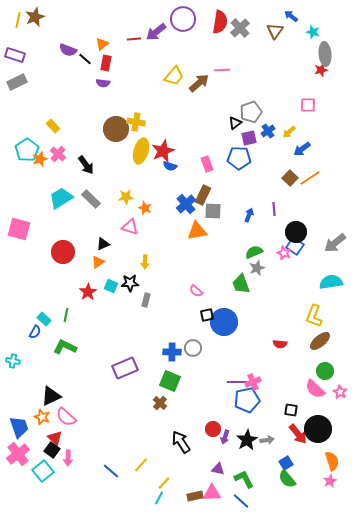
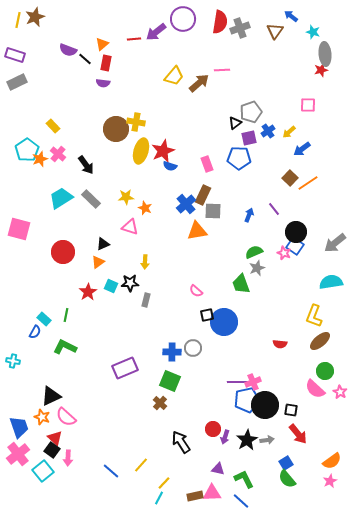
gray cross at (240, 28): rotated 24 degrees clockwise
orange line at (310, 178): moved 2 px left, 5 px down
purple line at (274, 209): rotated 32 degrees counterclockwise
black circle at (318, 429): moved 53 px left, 24 px up
orange semicircle at (332, 461): rotated 72 degrees clockwise
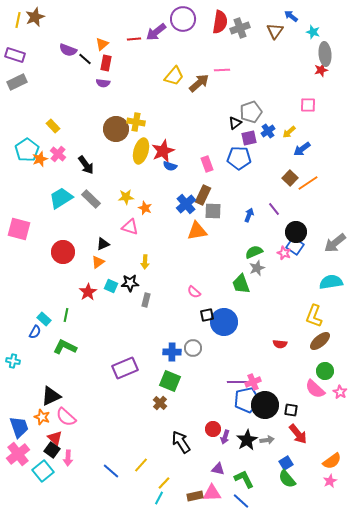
pink semicircle at (196, 291): moved 2 px left, 1 px down
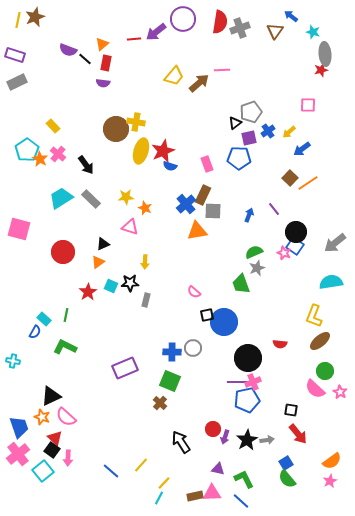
orange star at (40, 159): rotated 21 degrees counterclockwise
black circle at (265, 405): moved 17 px left, 47 px up
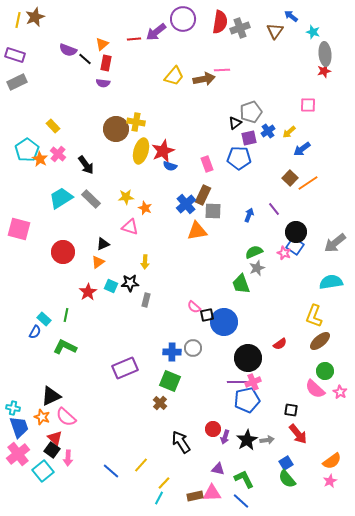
red star at (321, 70): moved 3 px right, 1 px down
brown arrow at (199, 83): moved 5 px right, 4 px up; rotated 30 degrees clockwise
pink semicircle at (194, 292): moved 15 px down
red semicircle at (280, 344): rotated 40 degrees counterclockwise
cyan cross at (13, 361): moved 47 px down
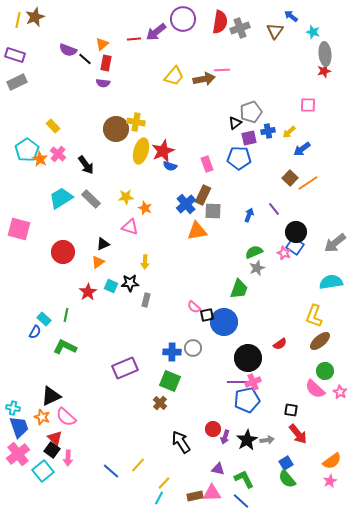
blue cross at (268, 131): rotated 24 degrees clockwise
green trapezoid at (241, 284): moved 2 px left, 5 px down; rotated 140 degrees counterclockwise
yellow line at (141, 465): moved 3 px left
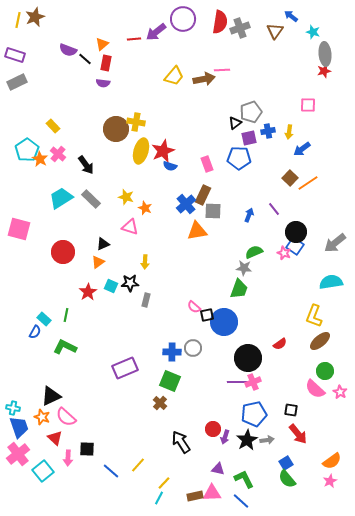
yellow arrow at (289, 132): rotated 40 degrees counterclockwise
yellow star at (126, 197): rotated 21 degrees clockwise
gray star at (257, 268): moved 13 px left; rotated 28 degrees clockwise
blue pentagon at (247, 400): moved 7 px right, 14 px down
black square at (52, 450): moved 35 px right, 1 px up; rotated 35 degrees counterclockwise
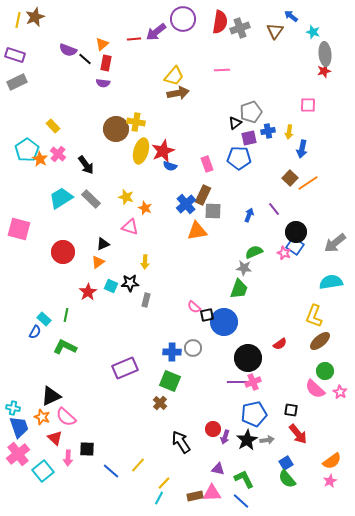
brown arrow at (204, 79): moved 26 px left, 14 px down
blue arrow at (302, 149): rotated 42 degrees counterclockwise
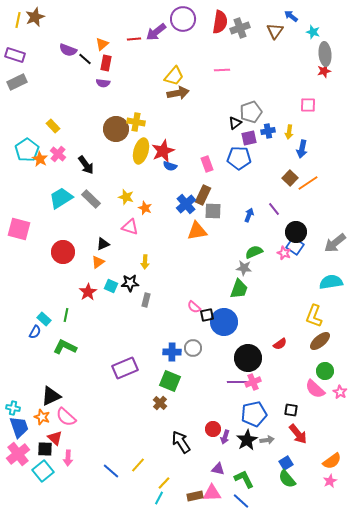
black square at (87, 449): moved 42 px left
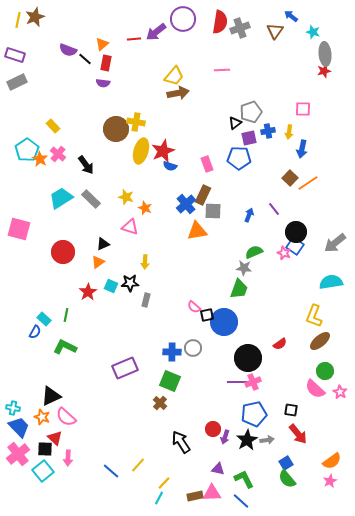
pink square at (308, 105): moved 5 px left, 4 px down
blue trapezoid at (19, 427): rotated 25 degrees counterclockwise
